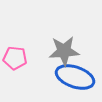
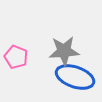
pink pentagon: moved 1 px right, 1 px up; rotated 15 degrees clockwise
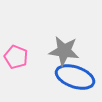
gray star: rotated 12 degrees clockwise
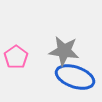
pink pentagon: rotated 15 degrees clockwise
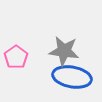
blue ellipse: moved 3 px left; rotated 9 degrees counterclockwise
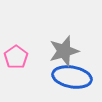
gray star: rotated 24 degrees counterclockwise
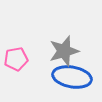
pink pentagon: moved 2 px down; rotated 25 degrees clockwise
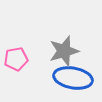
blue ellipse: moved 1 px right, 1 px down
